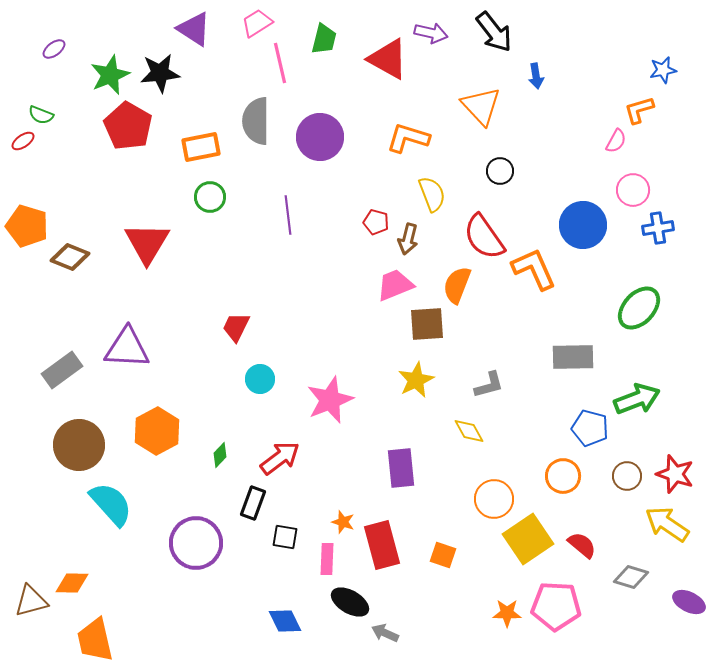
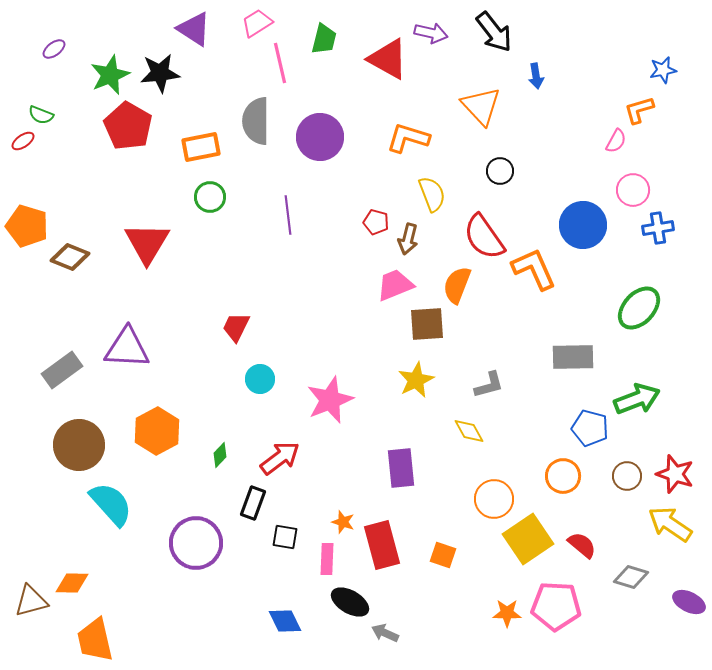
yellow arrow at (667, 524): moved 3 px right
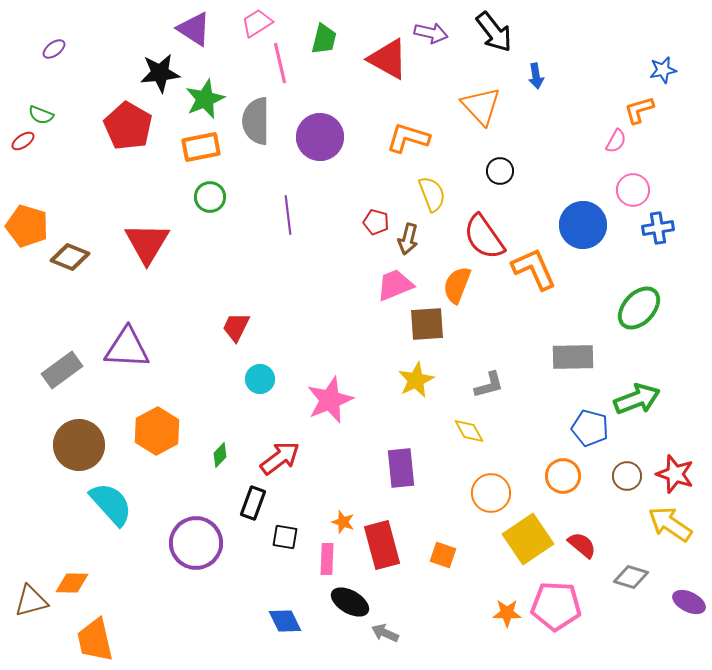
green star at (110, 75): moved 95 px right, 24 px down
orange circle at (494, 499): moved 3 px left, 6 px up
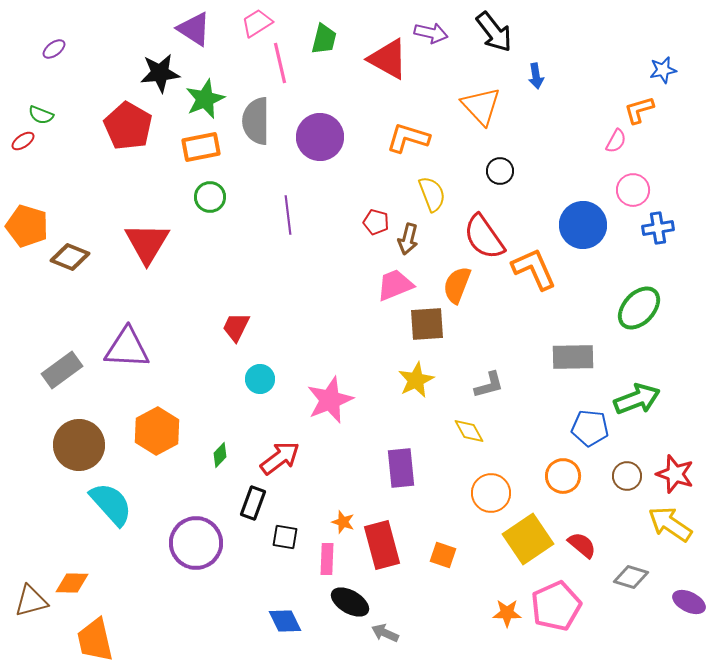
blue pentagon at (590, 428): rotated 9 degrees counterclockwise
pink pentagon at (556, 606): rotated 27 degrees counterclockwise
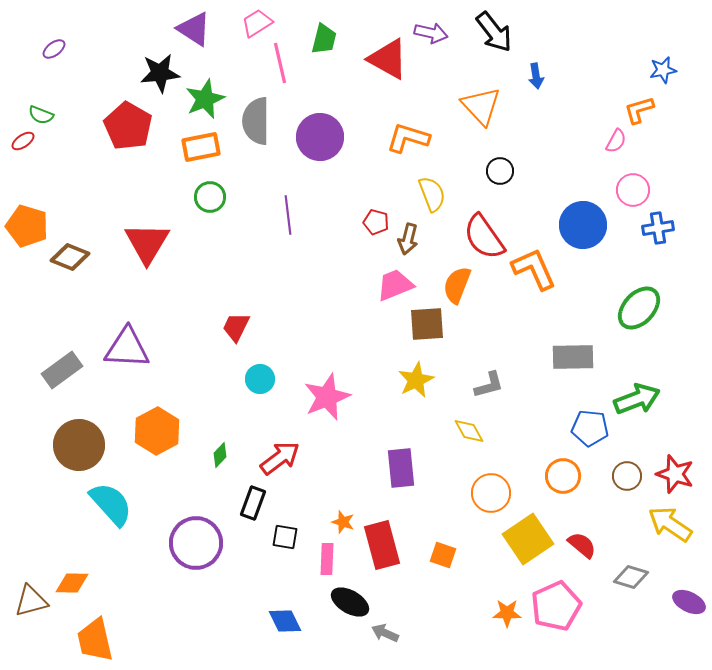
pink star at (330, 400): moved 3 px left, 3 px up
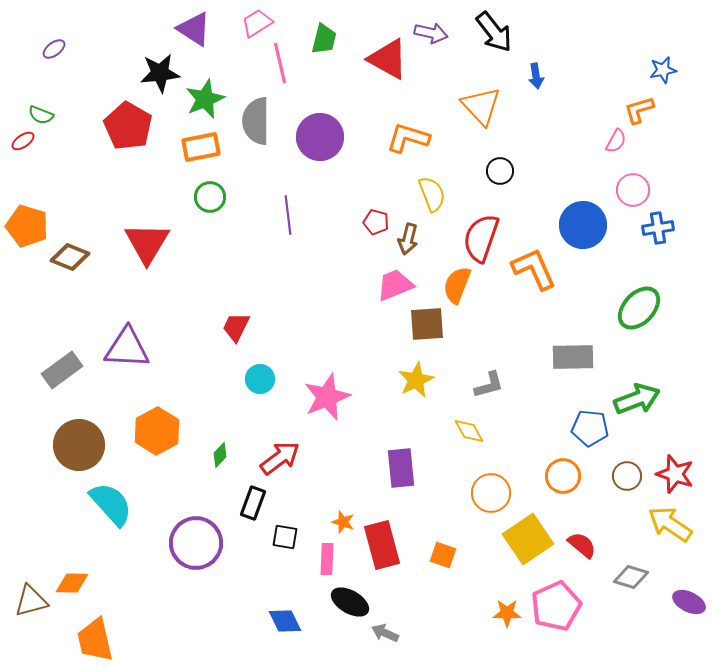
red semicircle at (484, 237): moved 3 px left, 1 px down; rotated 54 degrees clockwise
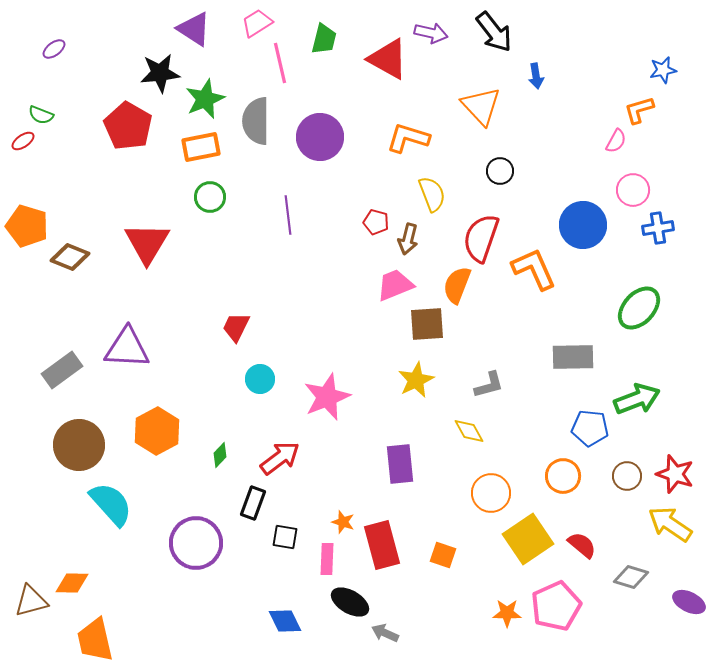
purple rectangle at (401, 468): moved 1 px left, 4 px up
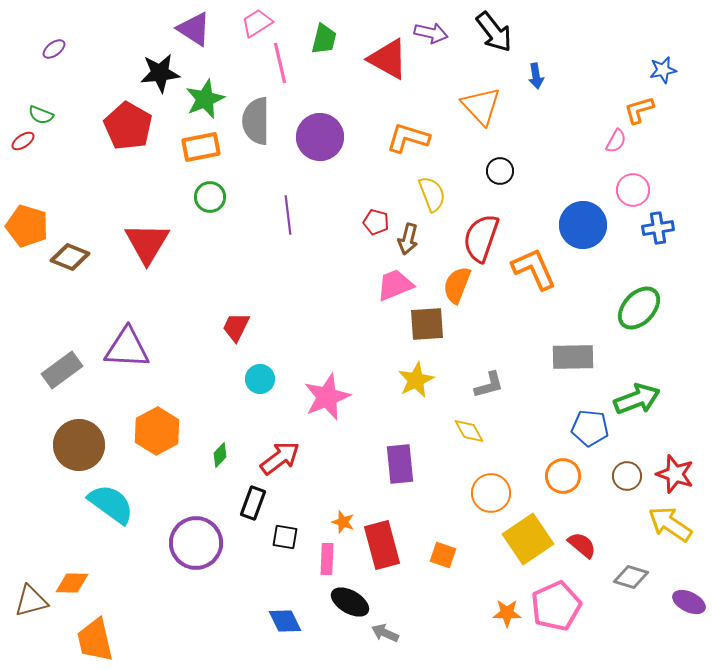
cyan semicircle at (111, 504): rotated 12 degrees counterclockwise
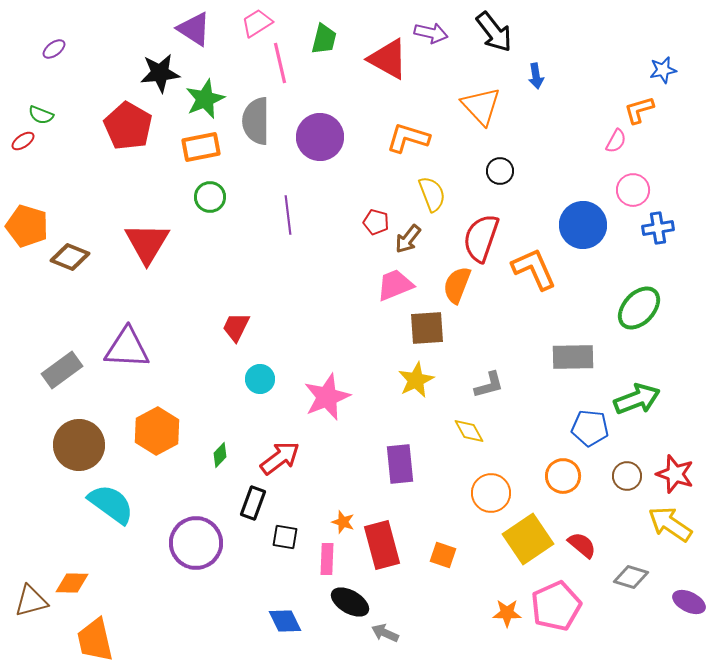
brown arrow at (408, 239): rotated 24 degrees clockwise
brown square at (427, 324): moved 4 px down
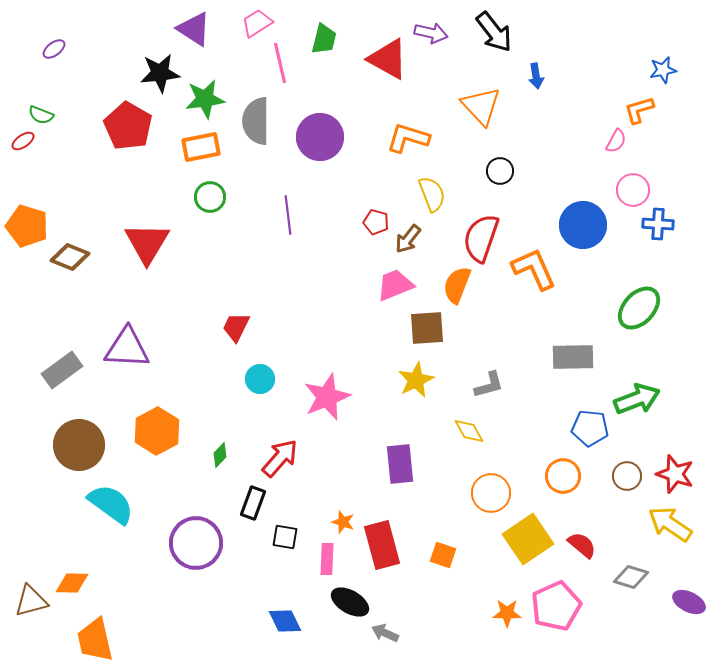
green star at (205, 99): rotated 15 degrees clockwise
blue cross at (658, 228): moved 4 px up; rotated 12 degrees clockwise
red arrow at (280, 458): rotated 12 degrees counterclockwise
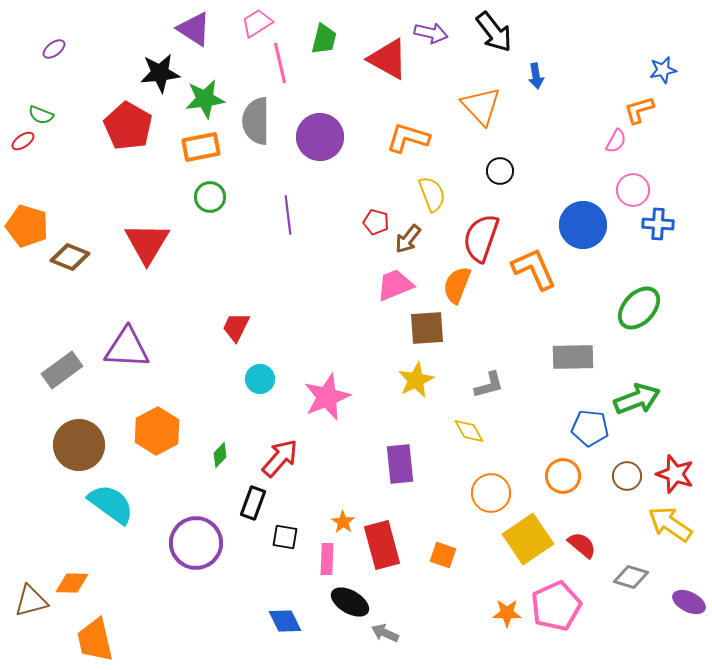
orange star at (343, 522): rotated 15 degrees clockwise
